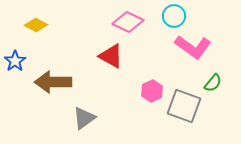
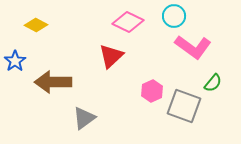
red triangle: rotated 48 degrees clockwise
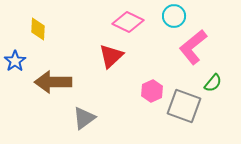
yellow diamond: moved 2 px right, 4 px down; rotated 65 degrees clockwise
pink L-shape: rotated 105 degrees clockwise
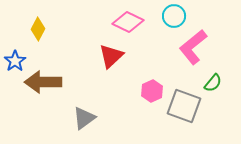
yellow diamond: rotated 25 degrees clockwise
brown arrow: moved 10 px left
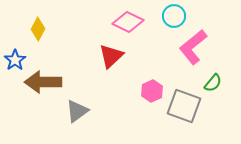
blue star: moved 1 px up
gray triangle: moved 7 px left, 7 px up
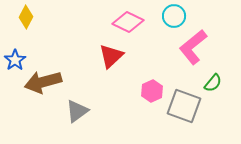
yellow diamond: moved 12 px left, 12 px up
brown arrow: rotated 15 degrees counterclockwise
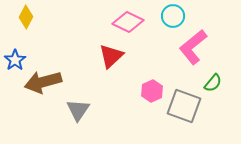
cyan circle: moved 1 px left
gray triangle: moved 1 px right, 1 px up; rotated 20 degrees counterclockwise
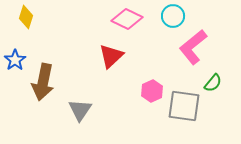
yellow diamond: rotated 10 degrees counterclockwise
pink diamond: moved 1 px left, 3 px up
brown arrow: rotated 63 degrees counterclockwise
gray square: rotated 12 degrees counterclockwise
gray triangle: moved 2 px right
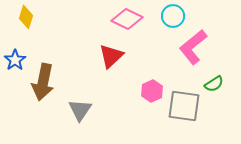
green semicircle: moved 1 px right, 1 px down; rotated 18 degrees clockwise
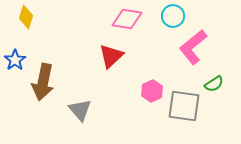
pink diamond: rotated 16 degrees counterclockwise
gray triangle: rotated 15 degrees counterclockwise
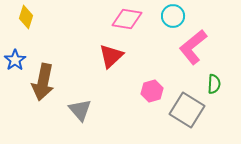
green semicircle: rotated 54 degrees counterclockwise
pink hexagon: rotated 10 degrees clockwise
gray square: moved 3 px right, 4 px down; rotated 24 degrees clockwise
